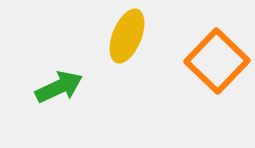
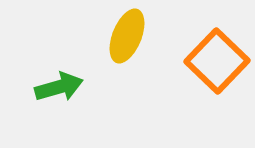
green arrow: rotated 9 degrees clockwise
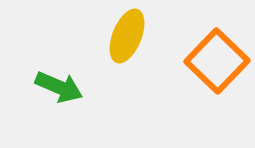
green arrow: rotated 39 degrees clockwise
